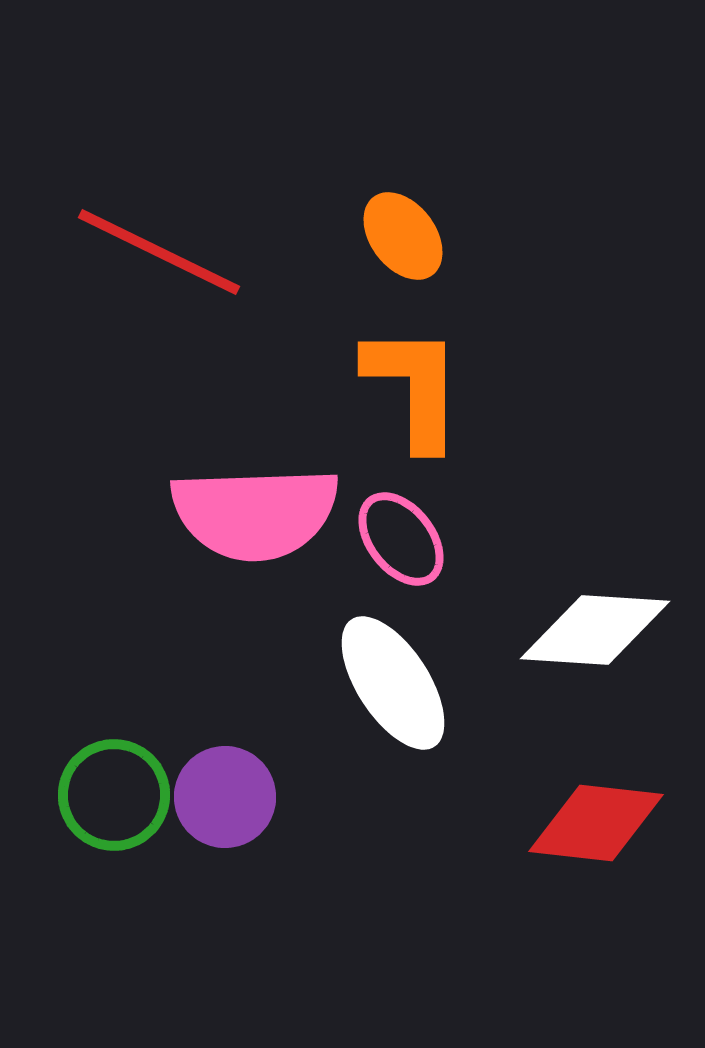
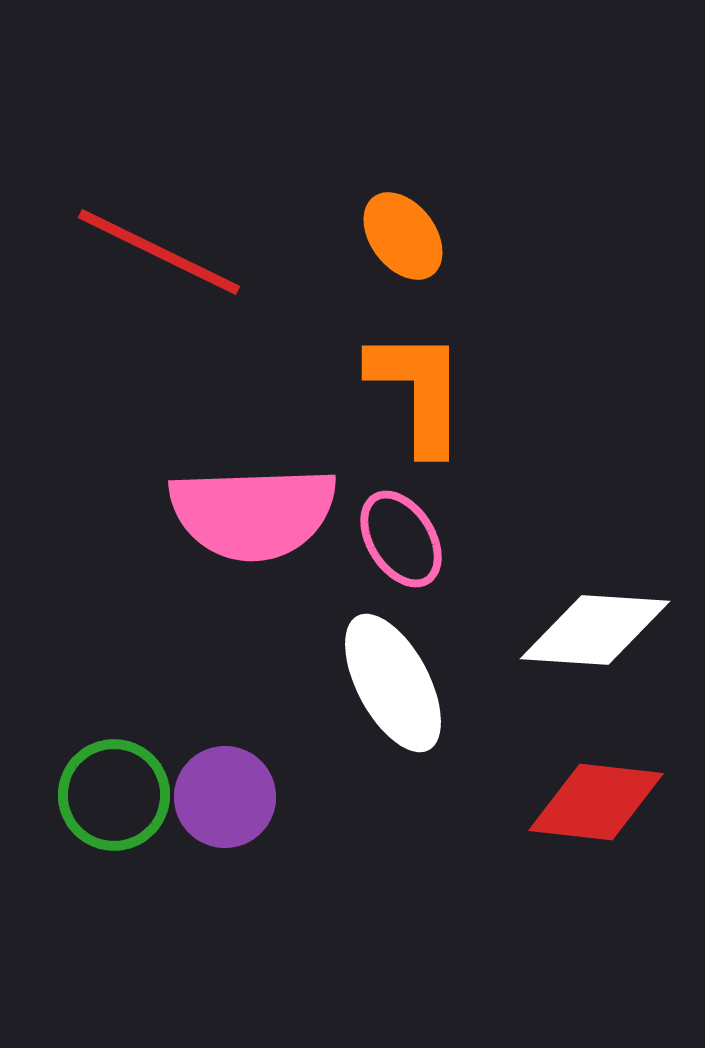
orange L-shape: moved 4 px right, 4 px down
pink semicircle: moved 2 px left
pink ellipse: rotated 6 degrees clockwise
white ellipse: rotated 5 degrees clockwise
red diamond: moved 21 px up
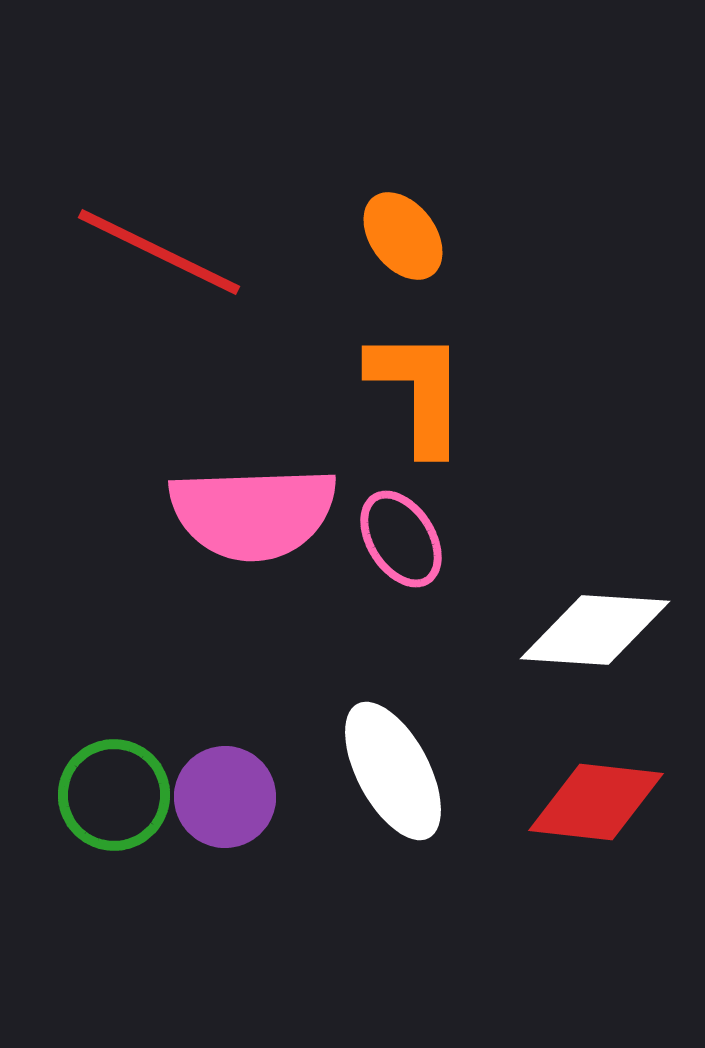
white ellipse: moved 88 px down
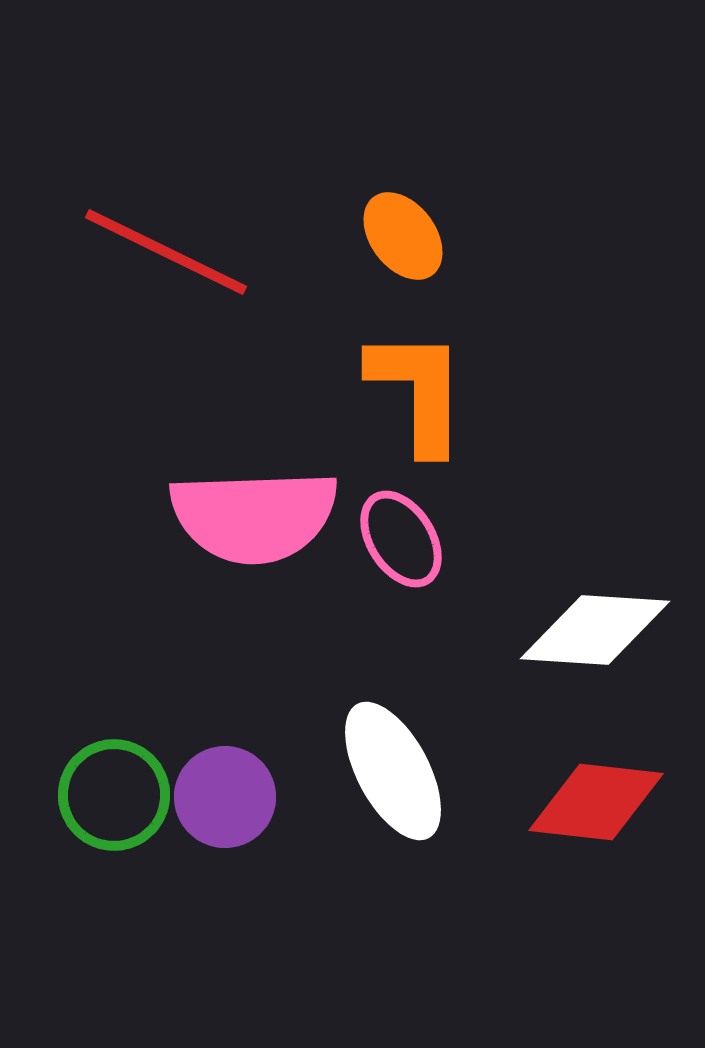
red line: moved 7 px right
pink semicircle: moved 1 px right, 3 px down
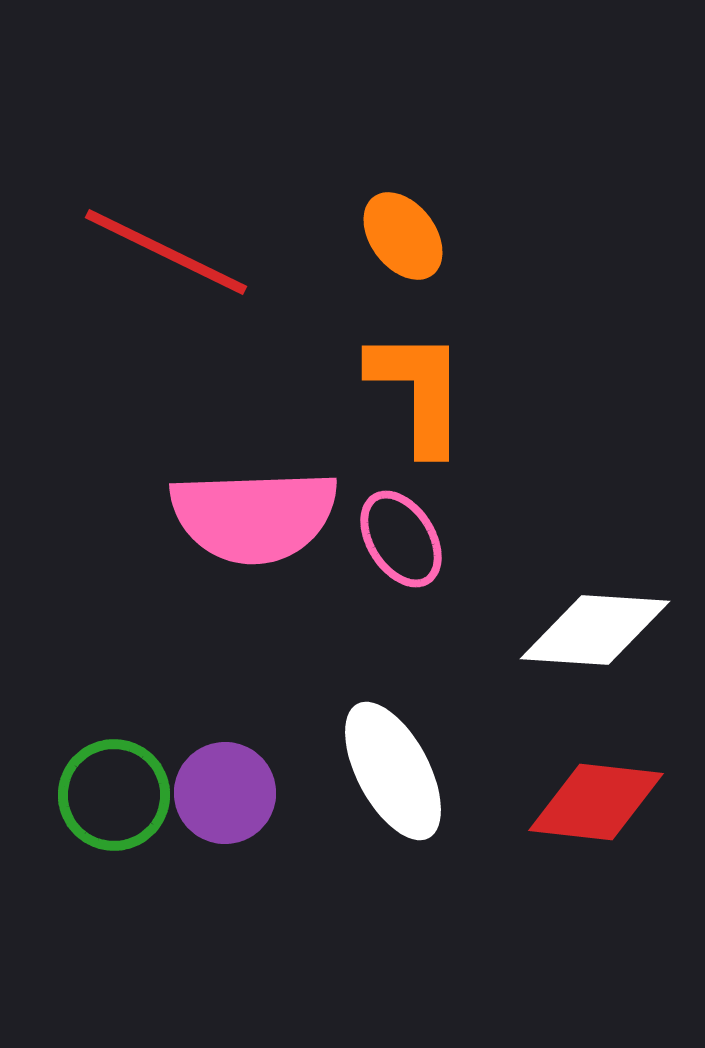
purple circle: moved 4 px up
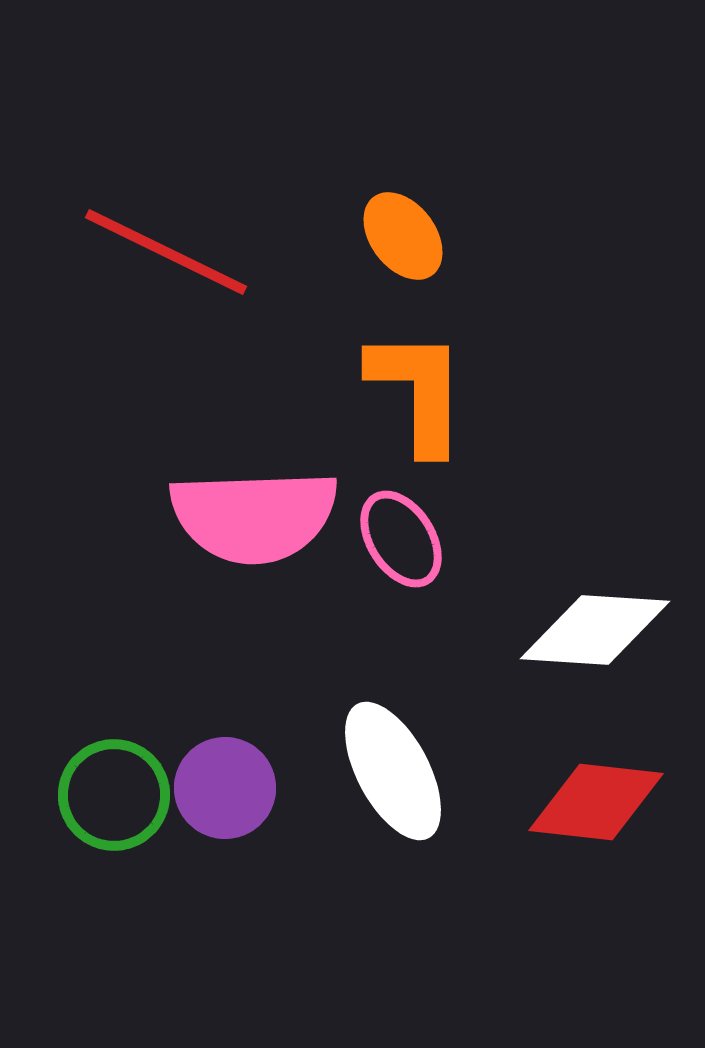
purple circle: moved 5 px up
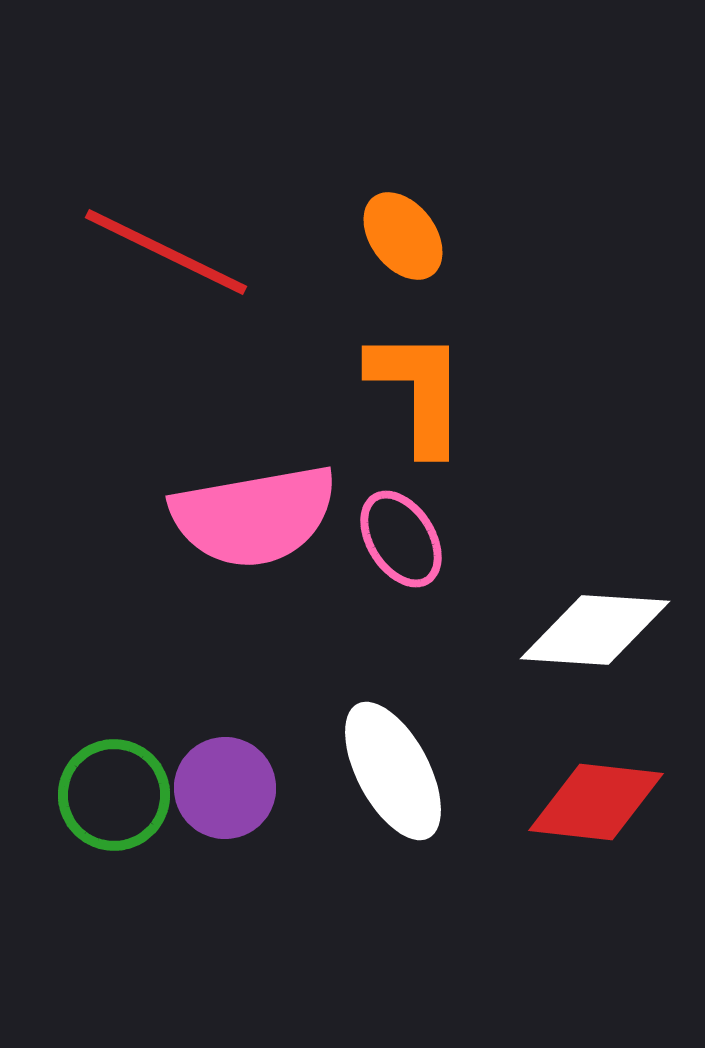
pink semicircle: rotated 8 degrees counterclockwise
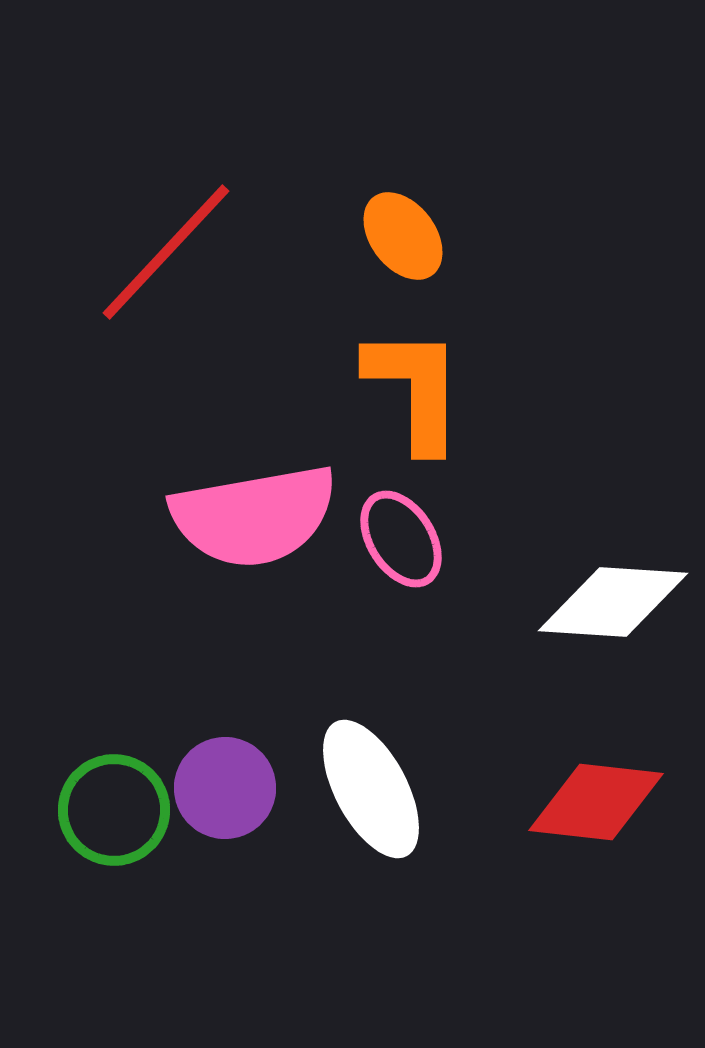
red line: rotated 73 degrees counterclockwise
orange L-shape: moved 3 px left, 2 px up
white diamond: moved 18 px right, 28 px up
white ellipse: moved 22 px left, 18 px down
green circle: moved 15 px down
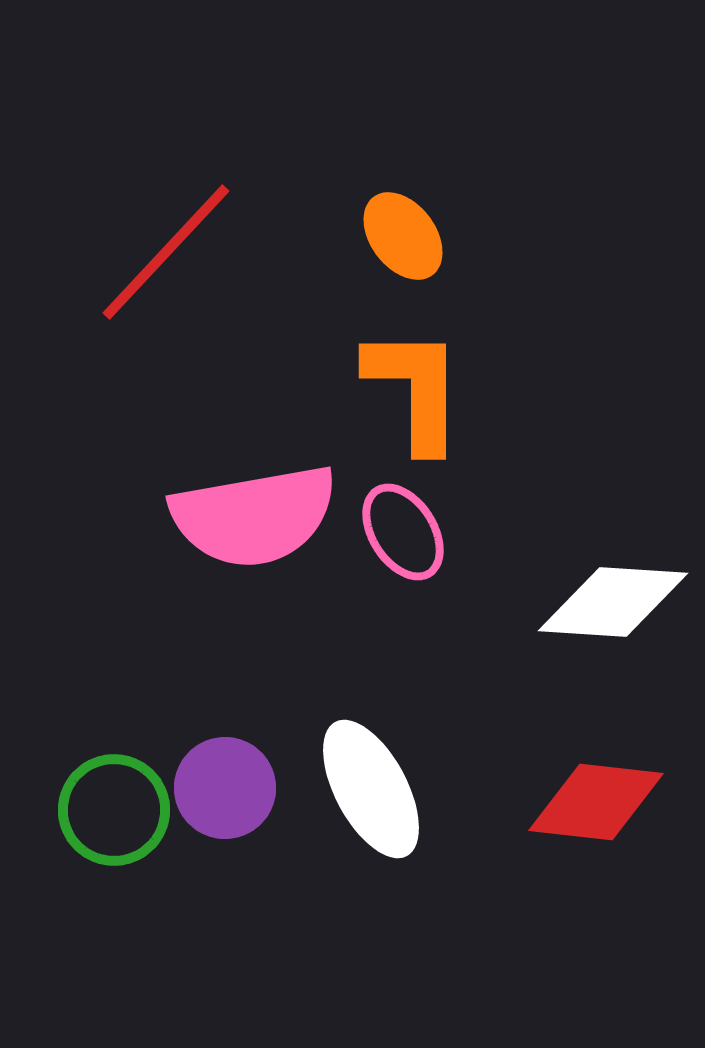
pink ellipse: moved 2 px right, 7 px up
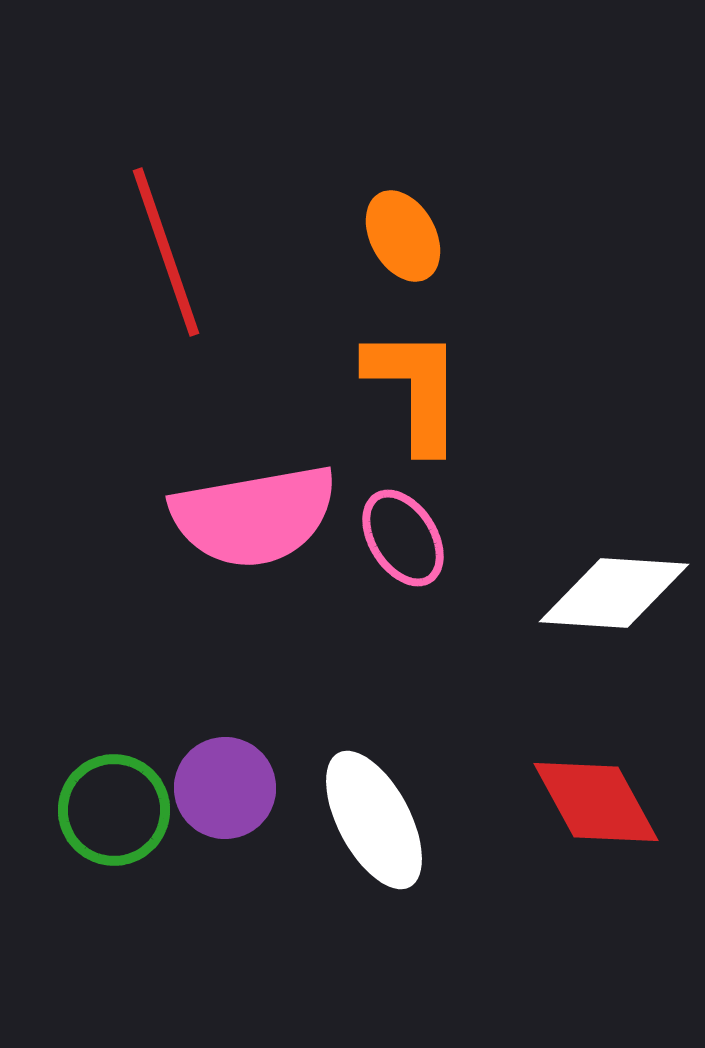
orange ellipse: rotated 8 degrees clockwise
red line: rotated 62 degrees counterclockwise
pink ellipse: moved 6 px down
white diamond: moved 1 px right, 9 px up
white ellipse: moved 3 px right, 31 px down
red diamond: rotated 55 degrees clockwise
